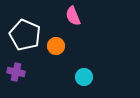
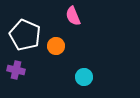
purple cross: moved 2 px up
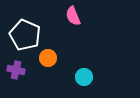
orange circle: moved 8 px left, 12 px down
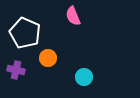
white pentagon: moved 2 px up
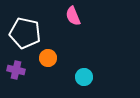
white pentagon: rotated 12 degrees counterclockwise
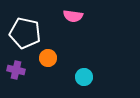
pink semicircle: rotated 60 degrees counterclockwise
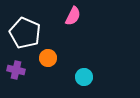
pink semicircle: rotated 72 degrees counterclockwise
white pentagon: rotated 12 degrees clockwise
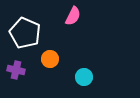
orange circle: moved 2 px right, 1 px down
